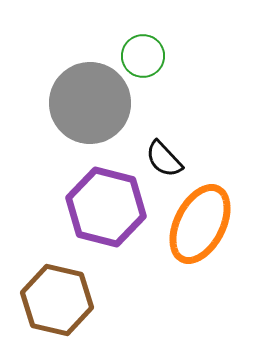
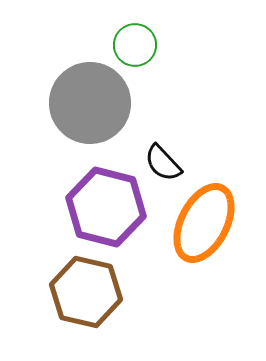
green circle: moved 8 px left, 11 px up
black semicircle: moved 1 px left, 4 px down
orange ellipse: moved 4 px right, 1 px up
brown hexagon: moved 29 px right, 8 px up
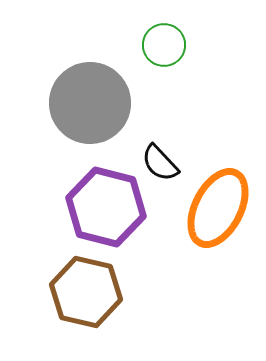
green circle: moved 29 px right
black semicircle: moved 3 px left
orange ellipse: moved 14 px right, 15 px up
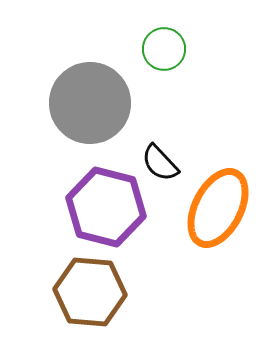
green circle: moved 4 px down
brown hexagon: moved 4 px right; rotated 8 degrees counterclockwise
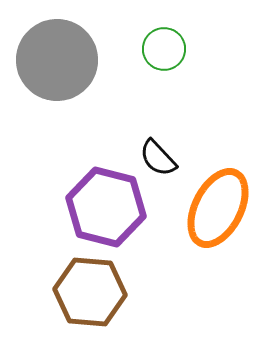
gray circle: moved 33 px left, 43 px up
black semicircle: moved 2 px left, 5 px up
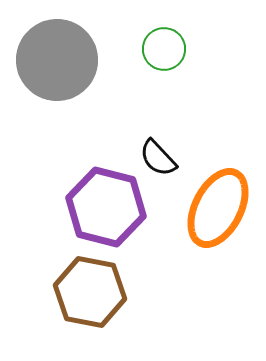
brown hexagon: rotated 6 degrees clockwise
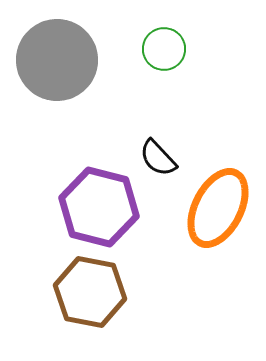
purple hexagon: moved 7 px left
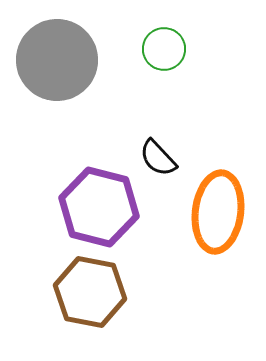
orange ellipse: moved 4 px down; rotated 20 degrees counterclockwise
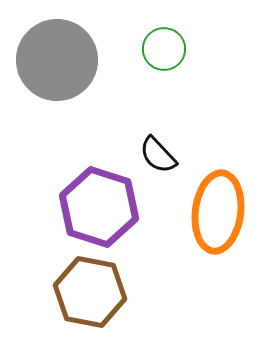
black semicircle: moved 3 px up
purple hexagon: rotated 4 degrees clockwise
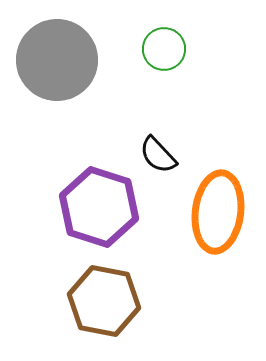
brown hexagon: moved 14 px right, 9 px down
